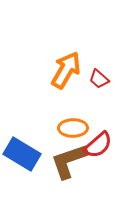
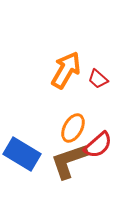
red trapezoid: moved 1 px left
orange ellipse: rotated 60 degrees counterclockwise
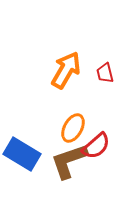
red trapezoid: moved 7 px right, 6 px up; rotated 35 degrees clockwise
red semicircle: moved 2 px left, 1 px down
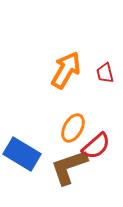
brown L-shape: moved 6 px down
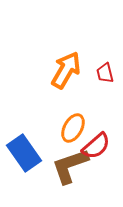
blue rectangle: moved 2 px right, 1 px up; rotated 24 degrees clockwise
brown L-shape: moved 1 px right, 1 px up
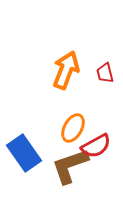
orange arrow: rotated 9 degrees counterclockwise
red semicircle: rotated 12 degrees clockwise
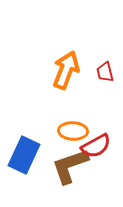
red trapezoid: moved 1 px up
orange ellipse: moved 3 px down; rotated 64 degrees clockwise
blue rectangle: moved 2 px down; rotated 60 degrees clockwise
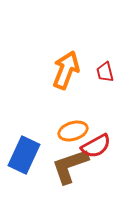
orange ellipse: rotated 20 degrees counterclockwise
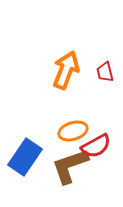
blue rectangle: moved 1 px right, 2 px down; rotated 9 degrees clockwise
